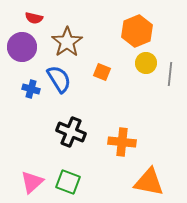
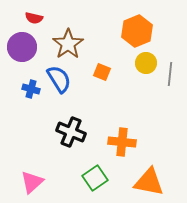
brown star: moved 1 px right, 2 px down
green square: moved 27 px right, 4 px up; rotated 35 degrees clockwise
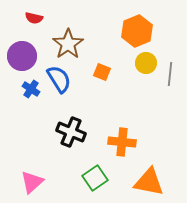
purple circle: moved 9 px down
blue cross: rotated 18 degrees clockwise
